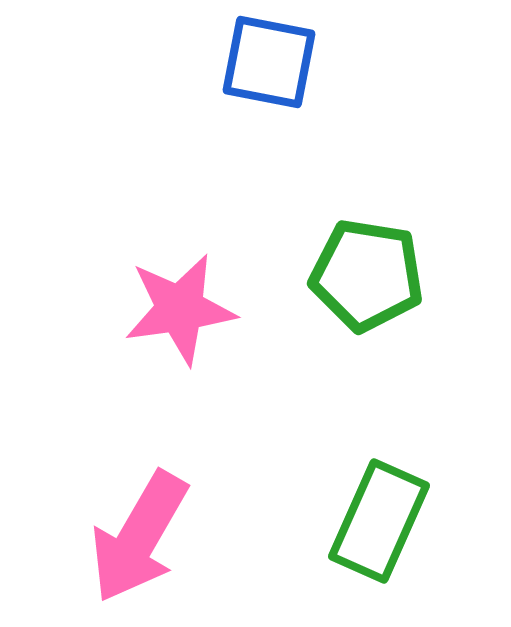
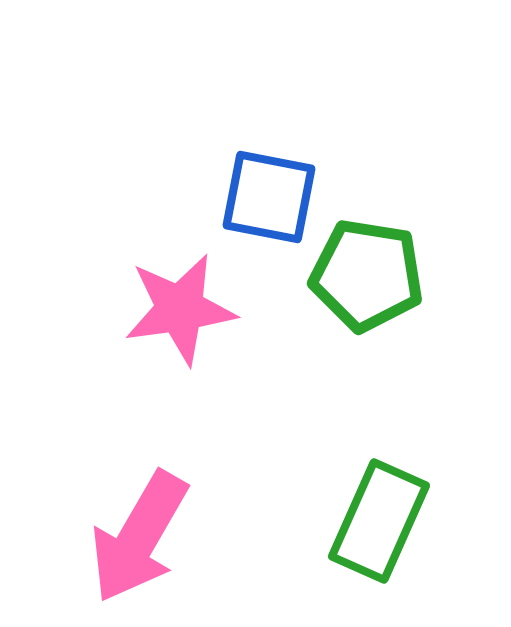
blue square: moved 135 px down
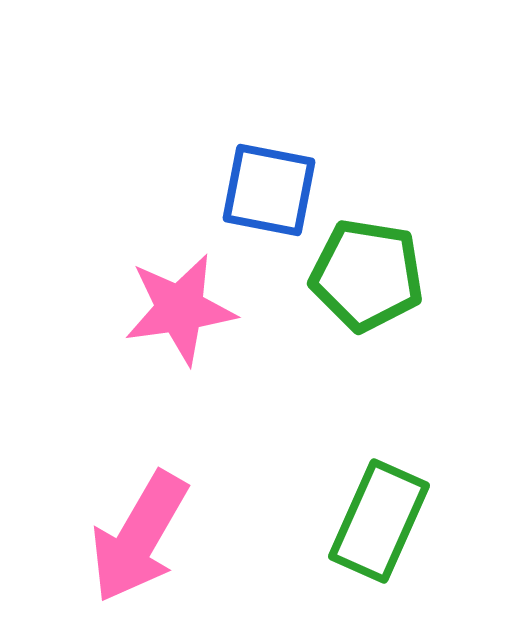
blue square: moved 7 px up
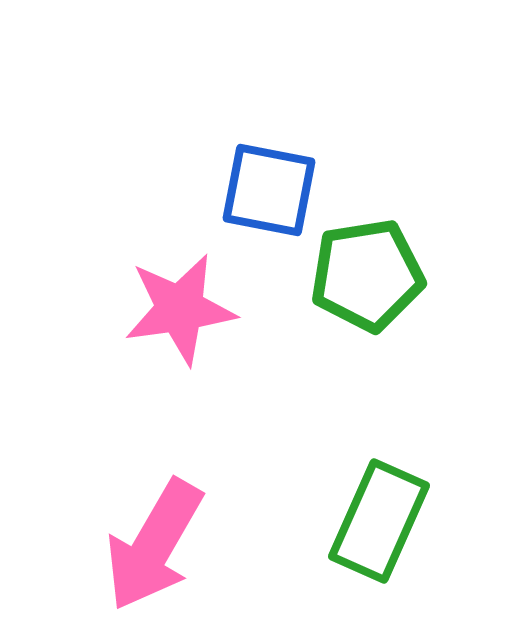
green pentagon: rotated 18 degrees counterclockwise
pink arrow: moved 15 px right, 8 px down
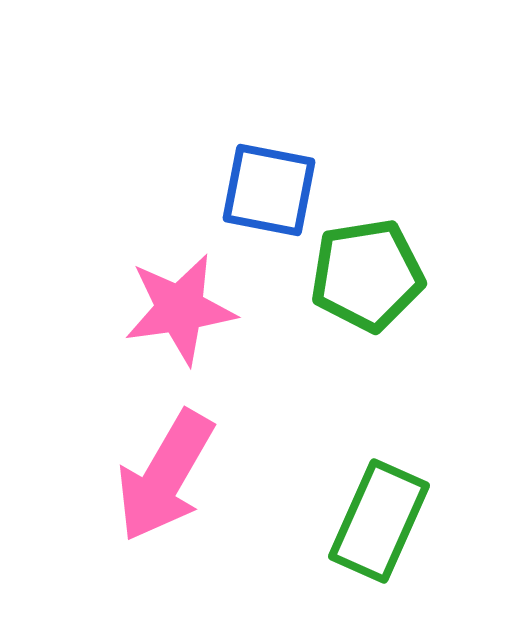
pink arrow: moved 11 px right, 69 px up
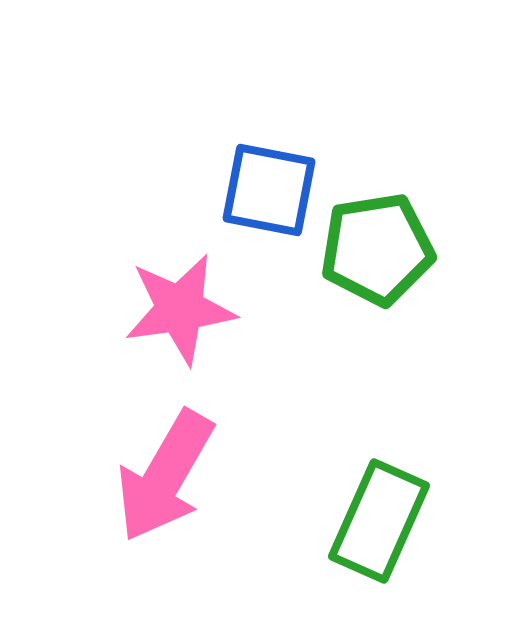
green pentagon: moved 10 px right, 26 px up
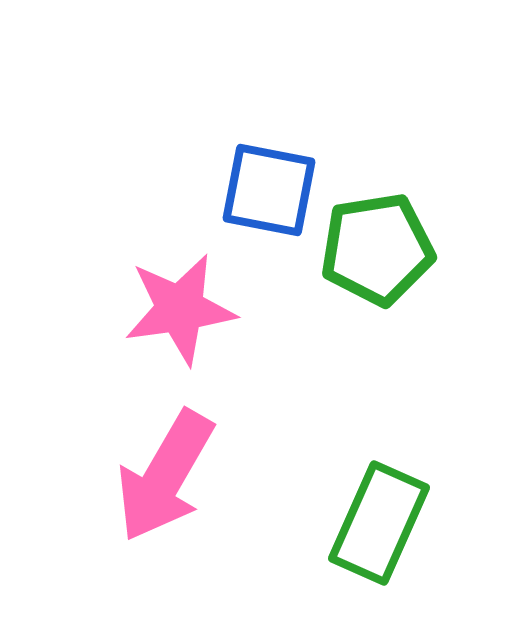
green rectangle: moved 2 px down
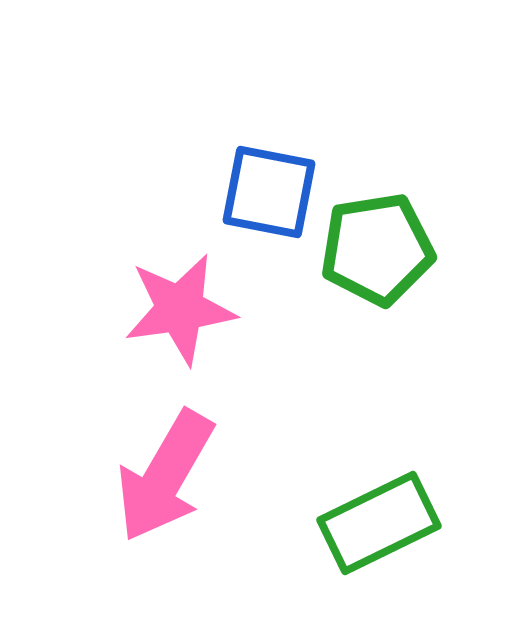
blue square: moved 2 px down
green rectangle: rotated 40 degrees clockwise
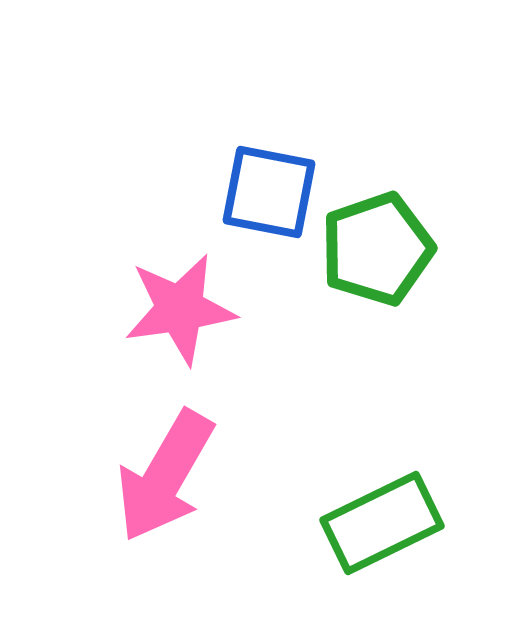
green pentagon: rotated 10 degrees counterclockwise
green rectangle: moved 3 px right
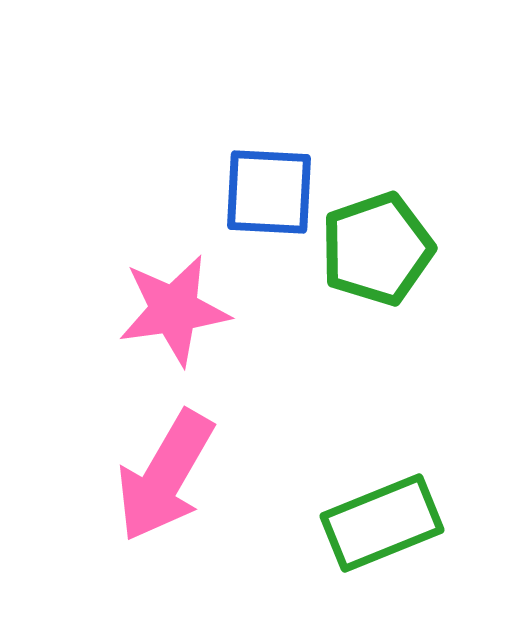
blue square: rotated 8 degrees counterclockwise
pink star: moved 6 px left, 1 px down
green rectangle: rotated 4 degrees clockwise
